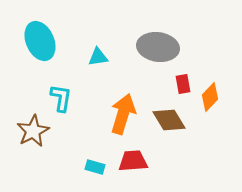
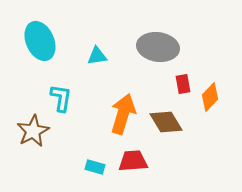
cyan triangle: moved 1 px left, 1 px up
brown diamond: moved 3 px left, 2 px down
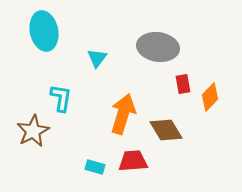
cyan ellipse: moved 4 px right, 10 px up; rotated 12 degrees clockwise
cyan triangle: moved 2 px down; rotated 45 degrees counterclockwise
brown diamond: moved 8 px down
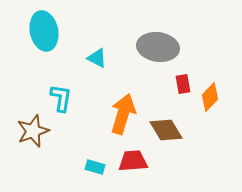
cyan triangle: rotated 40 degrees counterclockwise
brown star: rotated 8 degrees clockwise
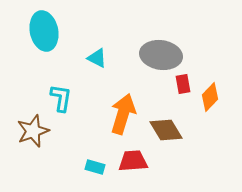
gray ellipse: moved 3 px right, 8 px down
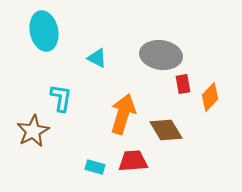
brown star: rotated 8 degrees counterclockwise
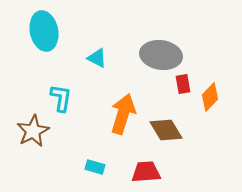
red trapezoid: moved 13 px right, 11 px down
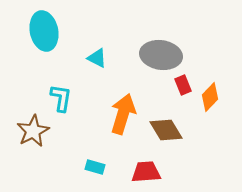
red rectangle: moved 1 px down; rotated 12 degrees counterclockwise
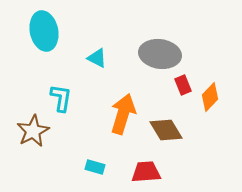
gray ellipse: moved 1 px left, 1 px up
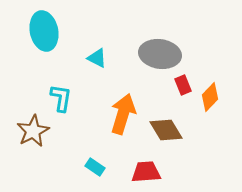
cyan rectangle: rotated 18 degrees clockwise
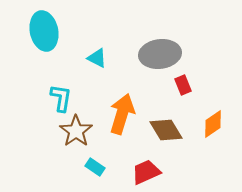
gray ellipse: rotated 15 degrees counterclockwise
orange diamond: moved 3 px right, 27 px down; rotated 12 degrees clockwise
orange arrow: moved 1 px left
brown star: moved 43 px right; rotated 8 degrees counterclockwise
red trapezoid: rotated 20 degrees counterclockwise
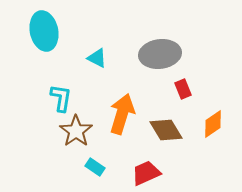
red rectangle: moved 4 px down
red trapezoid: moved 1 px down
